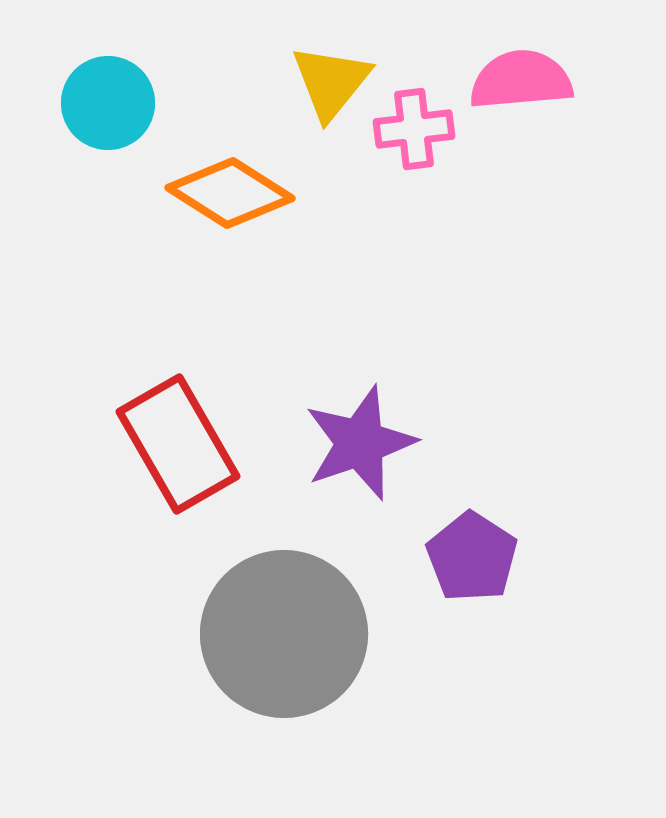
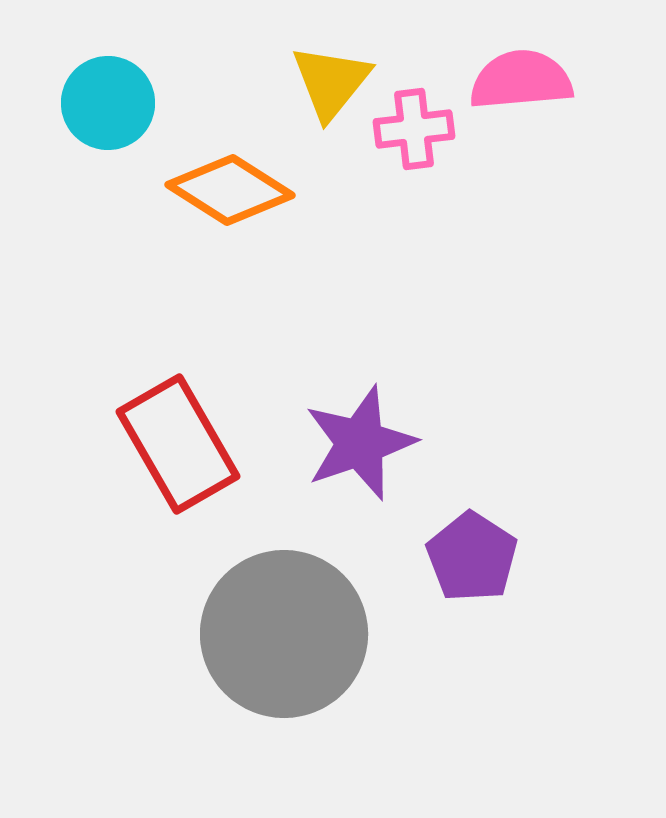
orange diamond: moved 3 px up
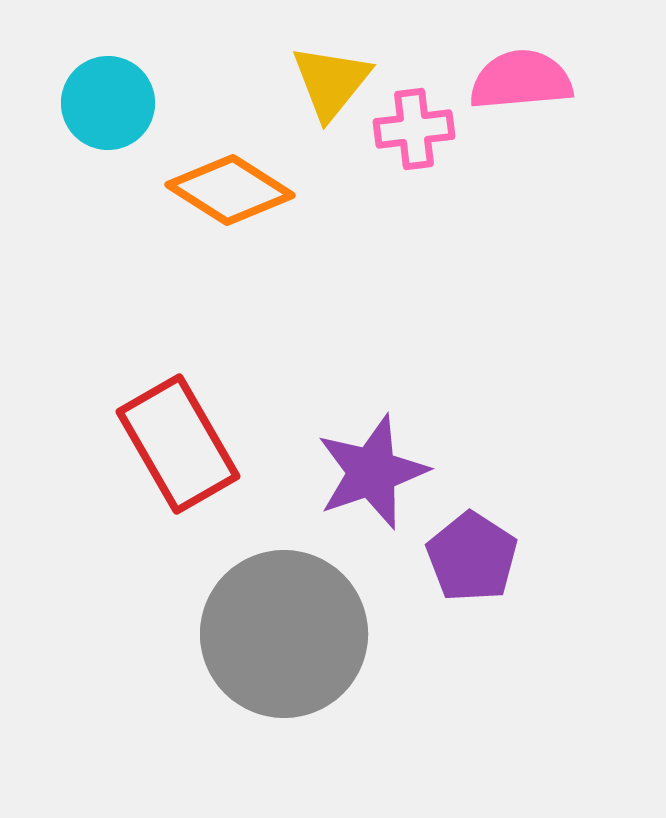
purple star: moved 12 px right, 29 px down
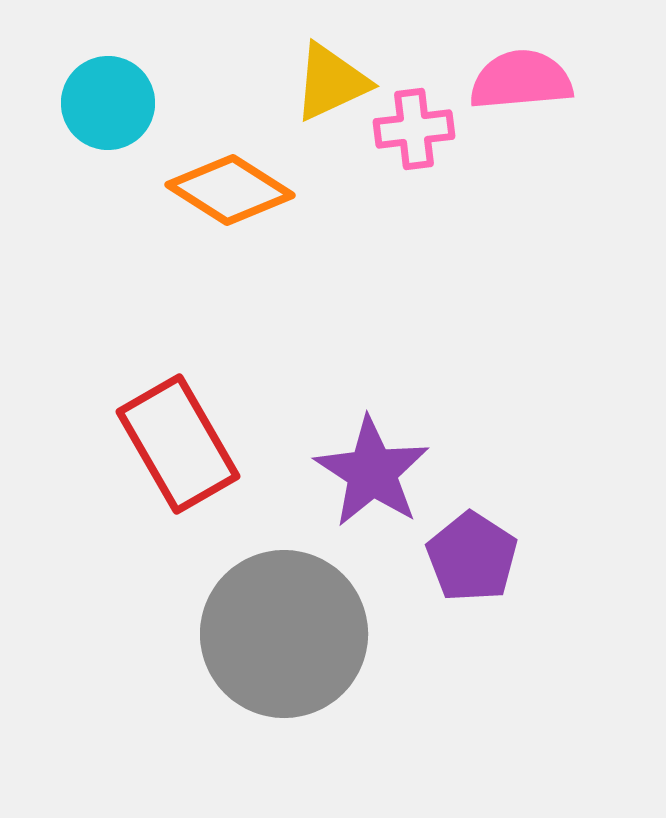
yellow triangle: rotated 26 degrees clockwise
purple star: rotated 20 degrees counterclockwise
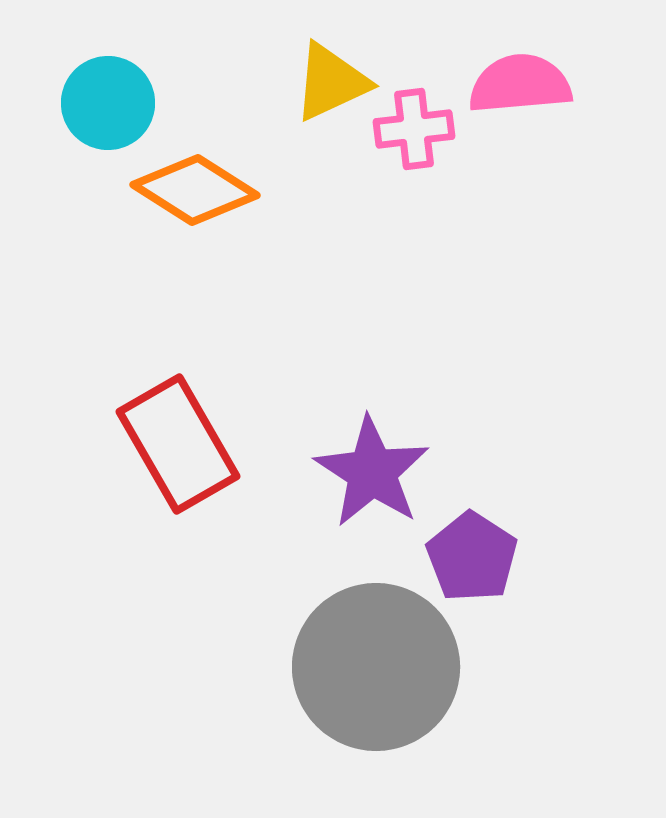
pink semicircle: moved 1 px left, 4 px down
orange diamond: moved 35 px left
gray circle: moved 92 px right, 33 px down
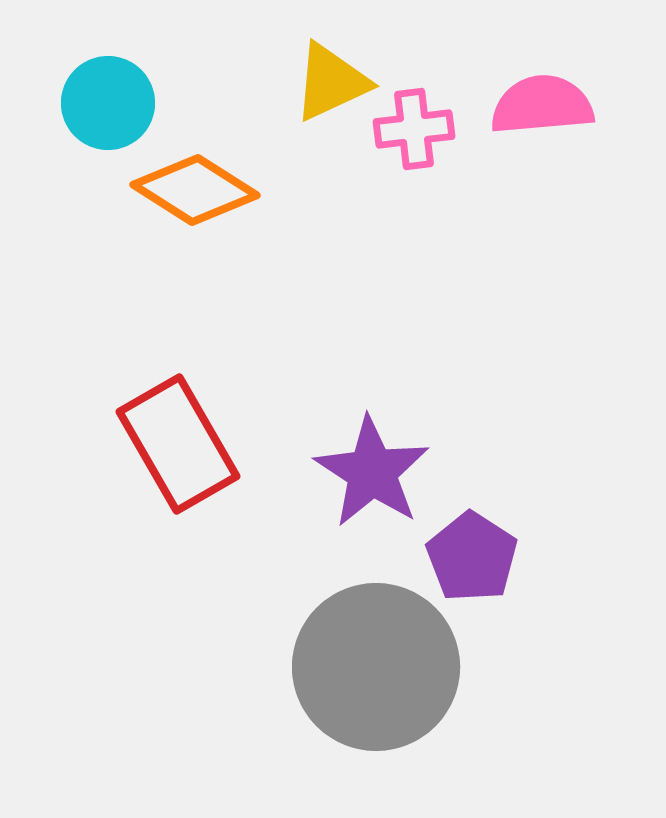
pink semicircle: moved 22 px right, 21 px down
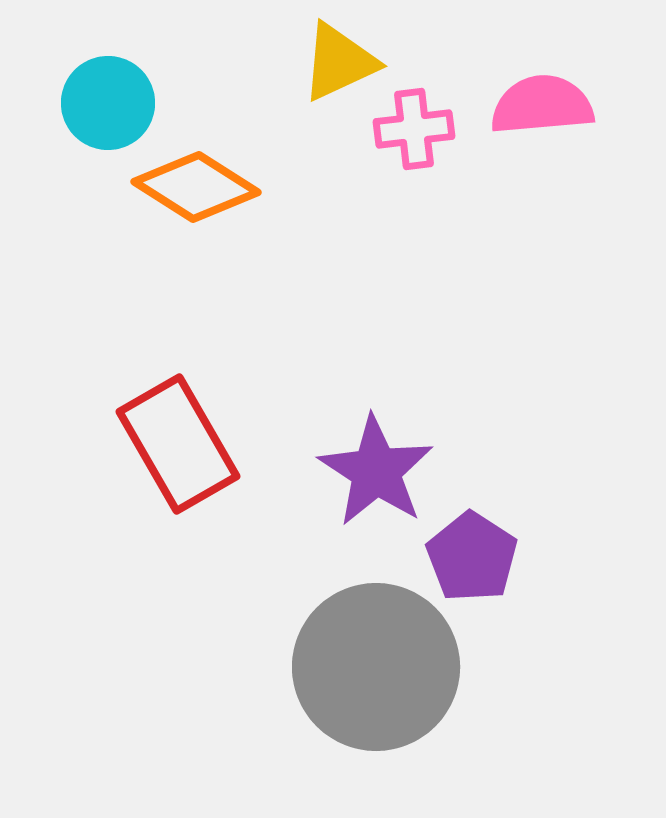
yellow triangle: moved 8 px right, 20 px up
orange diamond: moved 1 px right, 3 px up
purple star: moved 4 px right, 1 px up
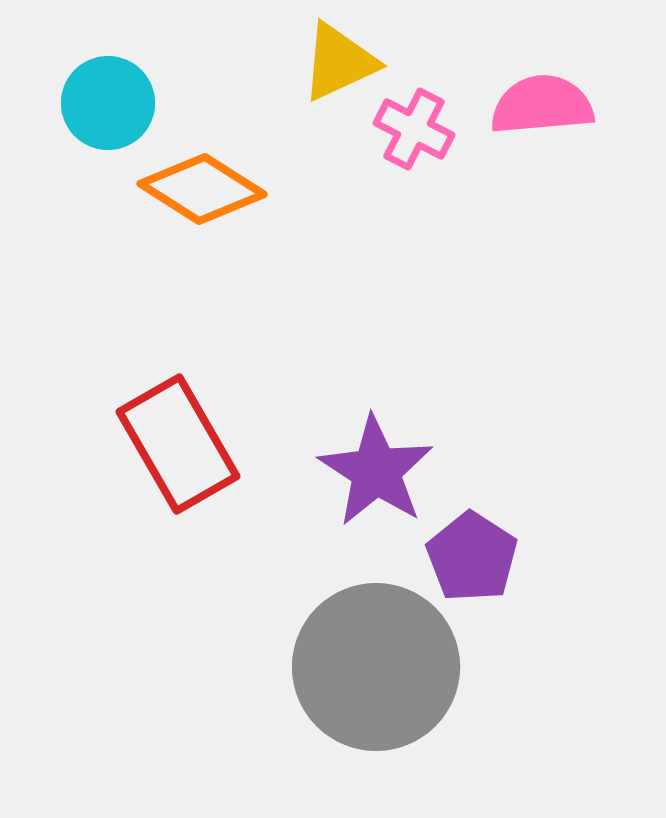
pink cross: rotated 34 degrees clockwise
orange diamond: moved 6 px right, 2 px down
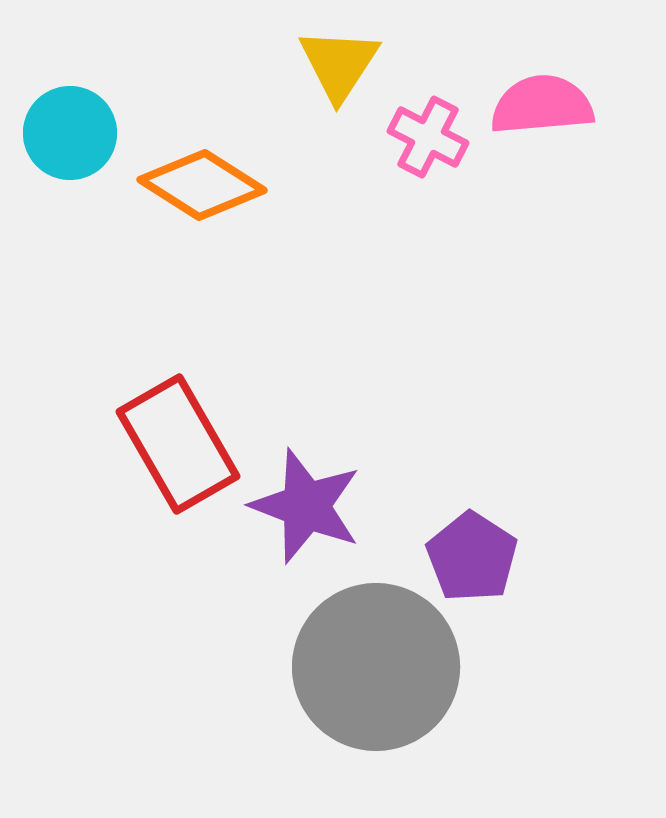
yellow triangle: moved 2 px down; rotated 32 degrees counterclockwise
cyan circle: moved 38 px left, 30 px down
pink cross: moved 14 px right, 8 px down
orange diamond: moved 4 px up
purple star: moved 70 px left, 35 px down; rotated 12 degrees counterclockwise
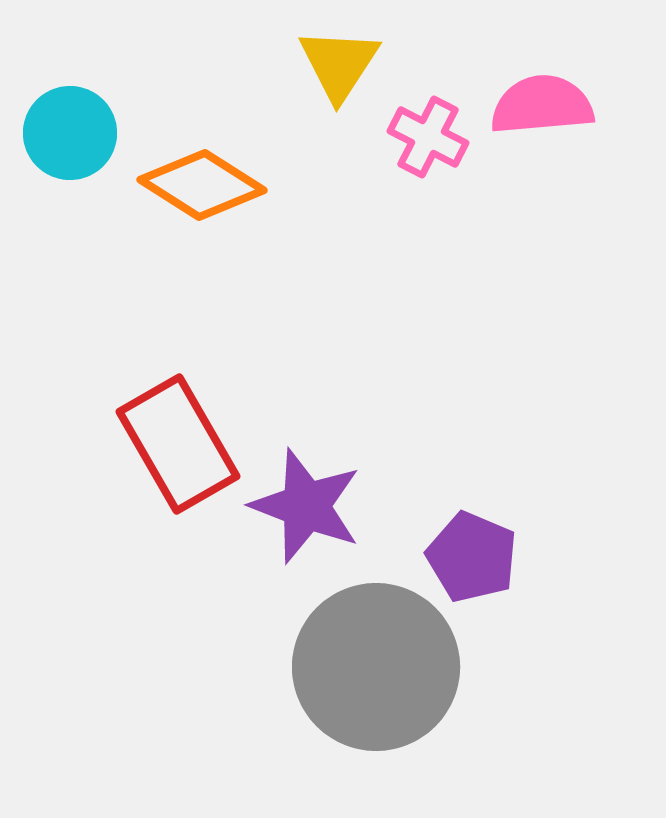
purple pentagon: rotated 10 degrees counterclockwise
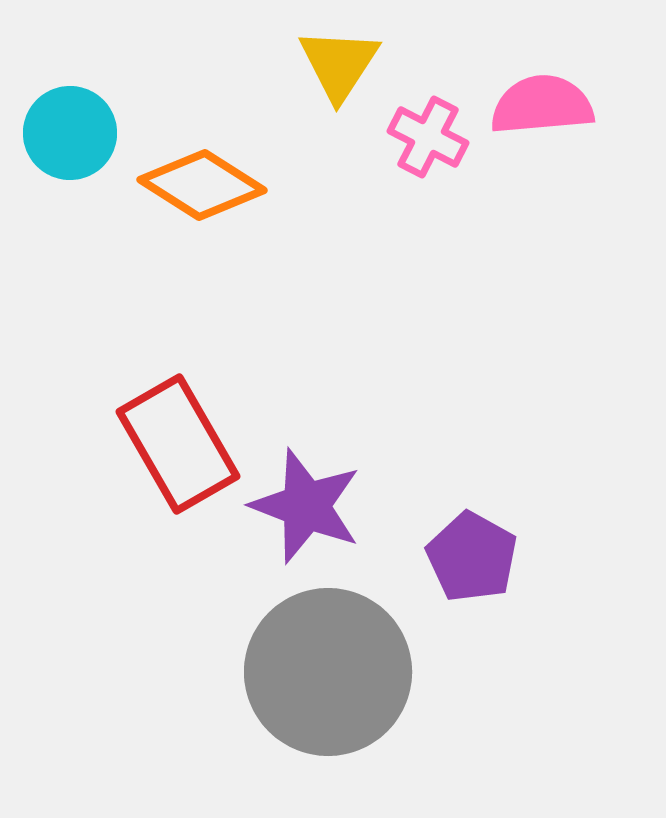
purple pentagon: rotated 6 degrees clockwise
gray circle: moved 48 px left, 5 px down
